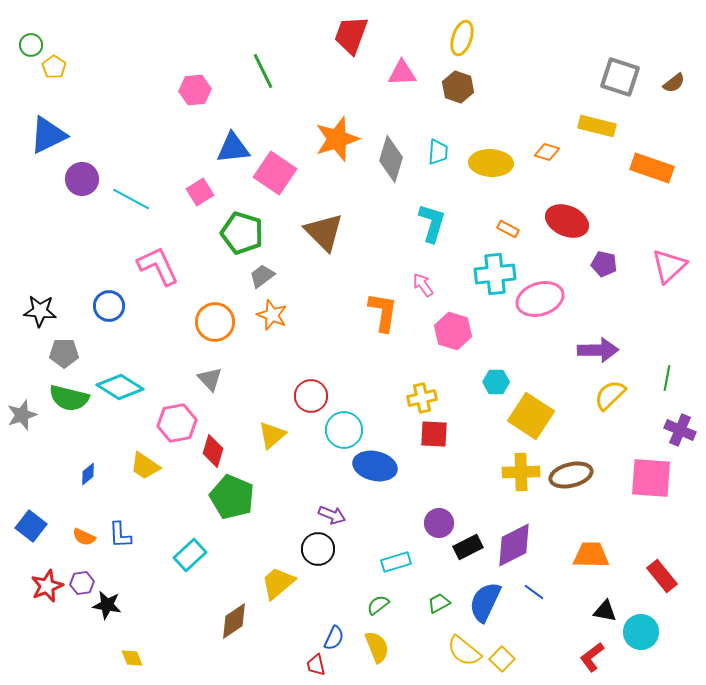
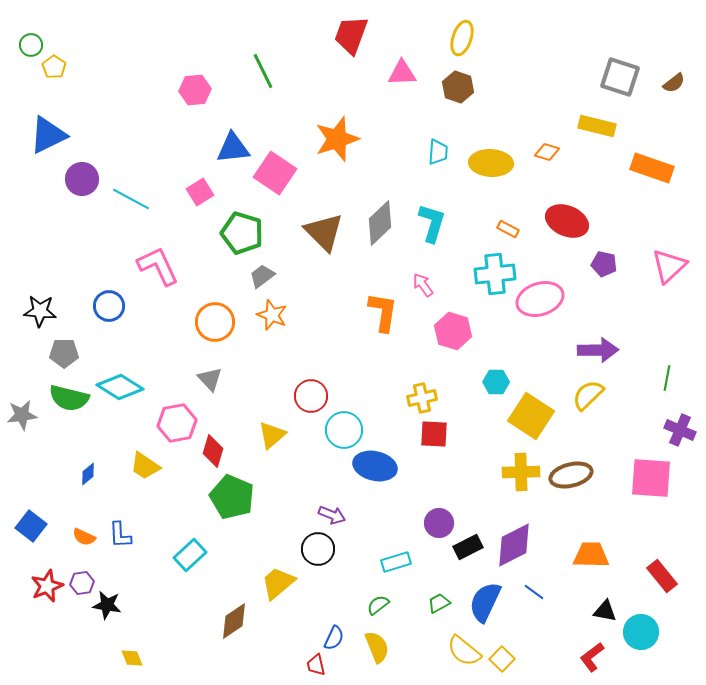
gray diamond at (391, 159): moved 11 px left, 64 px down; rotated 30 degrees clockwise
yellow semicircle at (610, 395): moved 22 px left
gray star at (22, 415): rotated 12 degrees clockwise
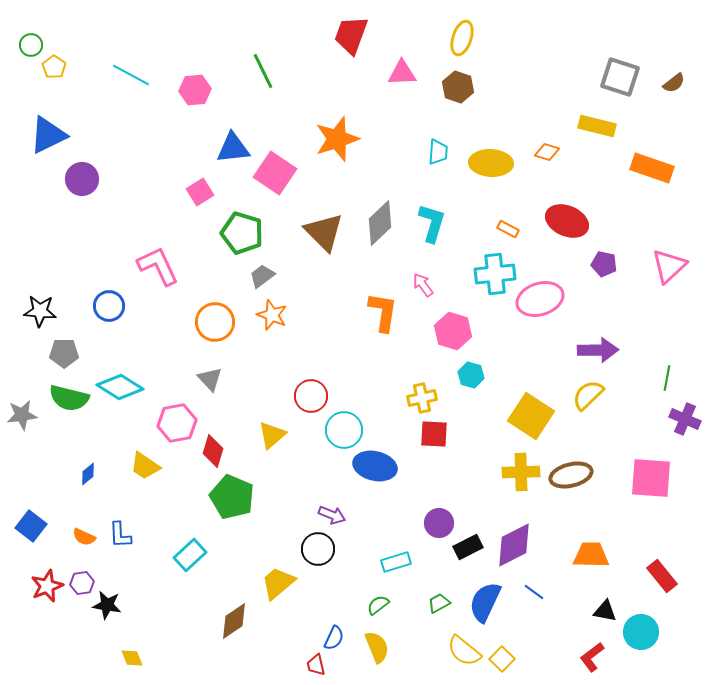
cyan line at (131, 199): moved 124 px up
cyan hexagon at (496, 382): moved 25 px left, 7 px up; rotated 15 degrees clockwise
purple cross at (680, 430): moved 5 px right, 11 px up
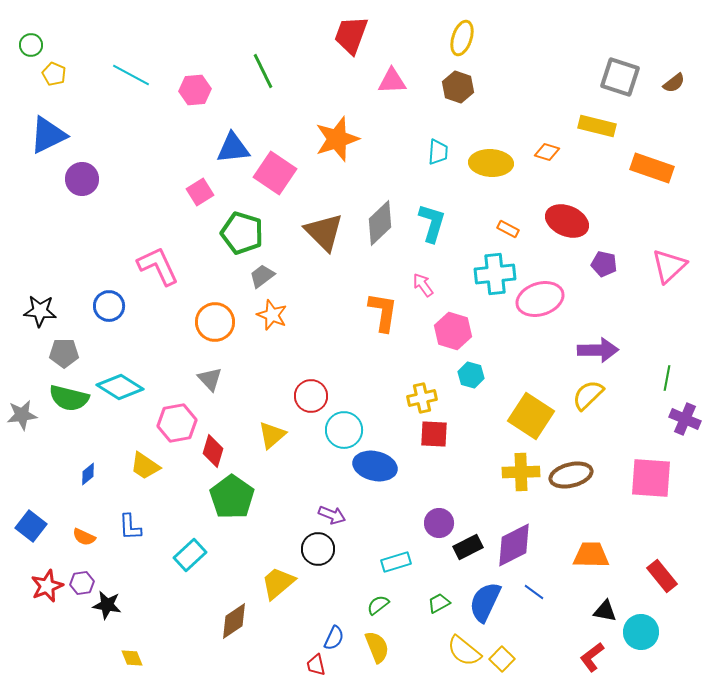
yellow pentagon at (54, 67): moved 7 px down; rotated 10 degrees counterclockwise
pink triangle at (402, 73): moved 10 px left, 8 px down
green pentagon at (232, 497): rotated 12 degrees clockwise
blue L-shape at (120, 535): moved 10 px right, 8 px up
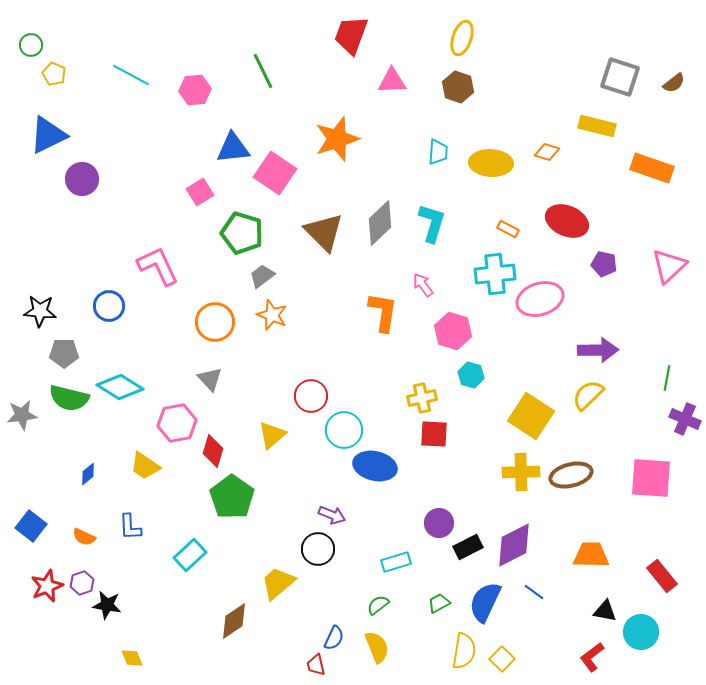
purple hexagon at (82, 583): rotated 10 degrees counterclockwise
yellow semicircle at (464, 651): rotated 120 degrees counterclockwise
